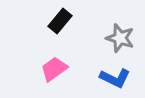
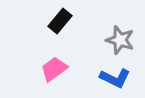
gray star: moved 2 px down
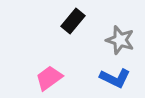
black rectangle: moved 13 px right
pink trapezoid: moved 5 px left, 9 px down
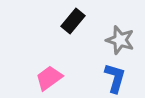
blue L-shape: rotated 100 degrees counterclockwise
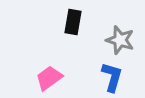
black rectangle: moved 1 px down; rotated 30 degrees counterclockwise
blue L-shape: moved 3 px left, 1 px up
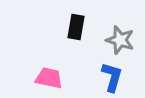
black rectangle: moved 3 px right, 5 px down
pink trapezoid: rotated 48 degrees clockwise
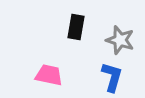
pink trapezoid: moved 3 px up
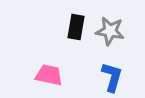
gray star: moved 10 px left, 9 px up; rotated 8 degrees counterclockwise
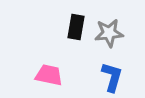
gray star: moved 1 px left, 2 px down; rotated 16 degrees counterclockwise
